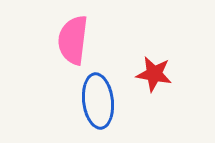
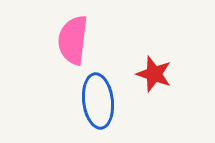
red star: rotated 9 degrees clockwise
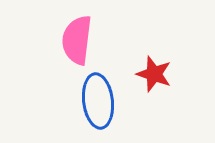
pink semicircle: moved 4 px right
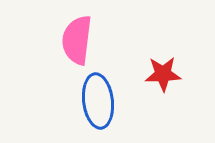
red star: moved 9 px right; rotated 21 degrees counterclockwise
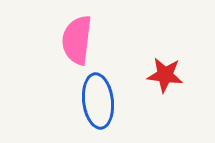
red star: moved 2 px right, 1 px down; rotated 9 degrees clockwise
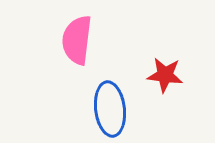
blue ellipse: moved 12 px right, 8 px down
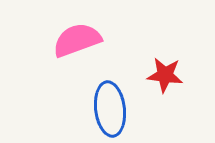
pink semicircle: rotated 63 degrees clockwise
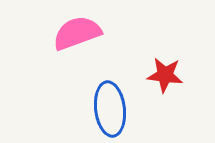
pink semicircle: moved 7 px up
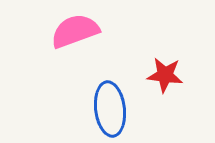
pink semicircle: moved 2 px left, 2 px up
